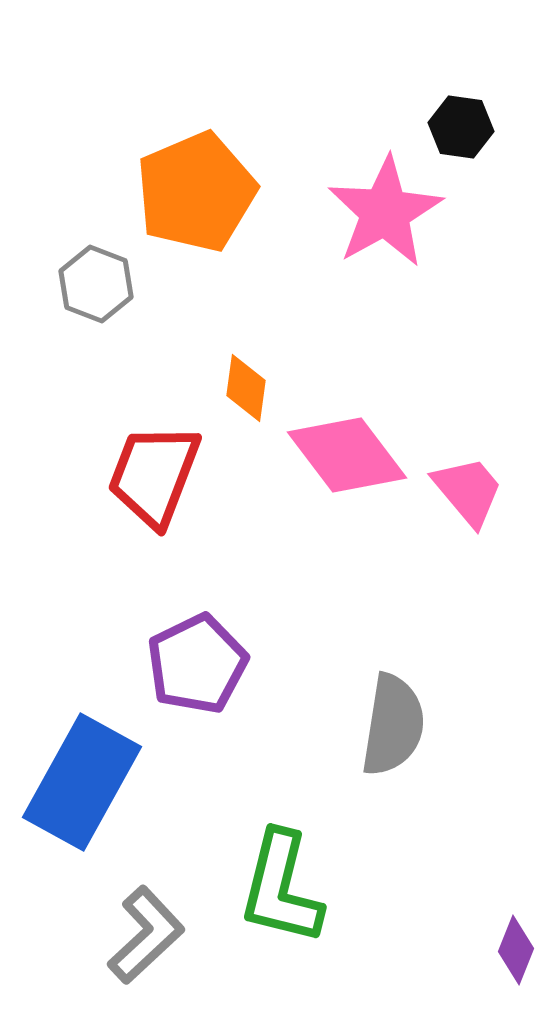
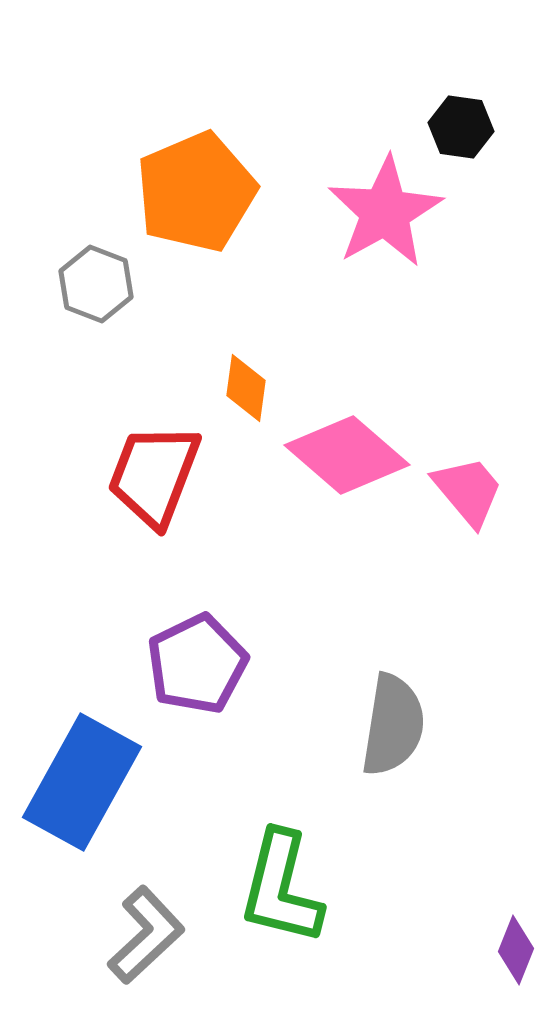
pink diamond: rotated 12 degrees counterclockwise
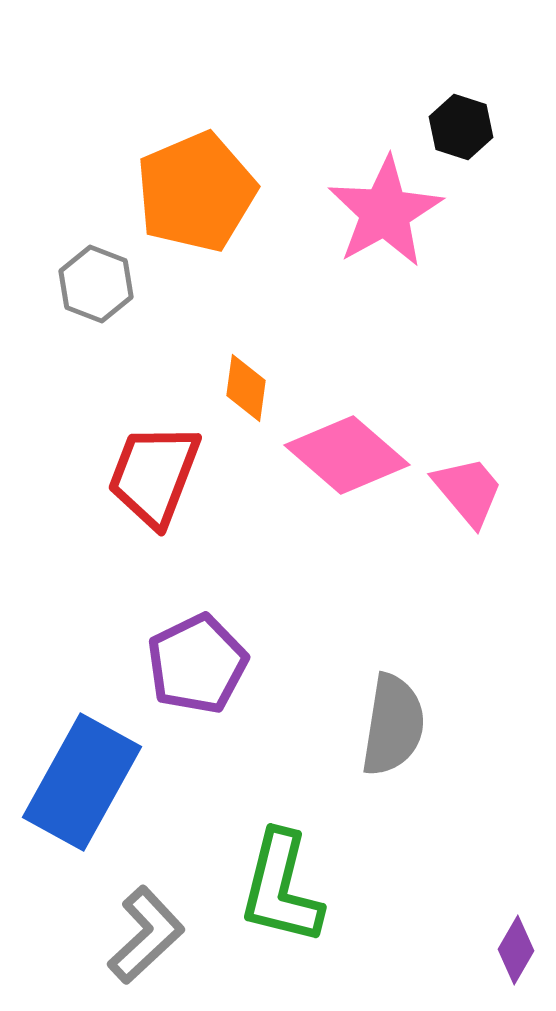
black hexagon: rotated 10 degrees clockwise
purple diamond: rotated 8 degrees clockwise
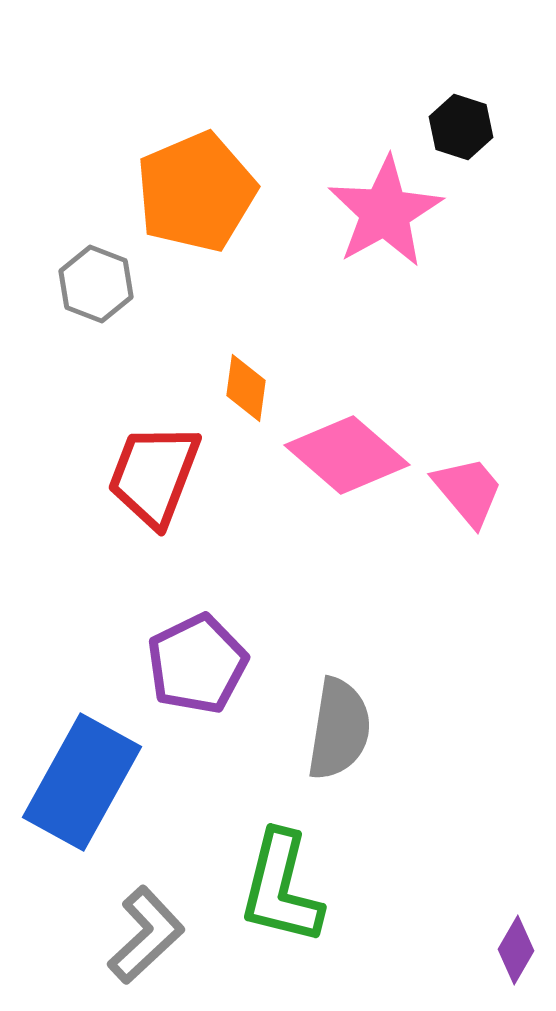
gray semicircle: moved 54 px left, 4 px down
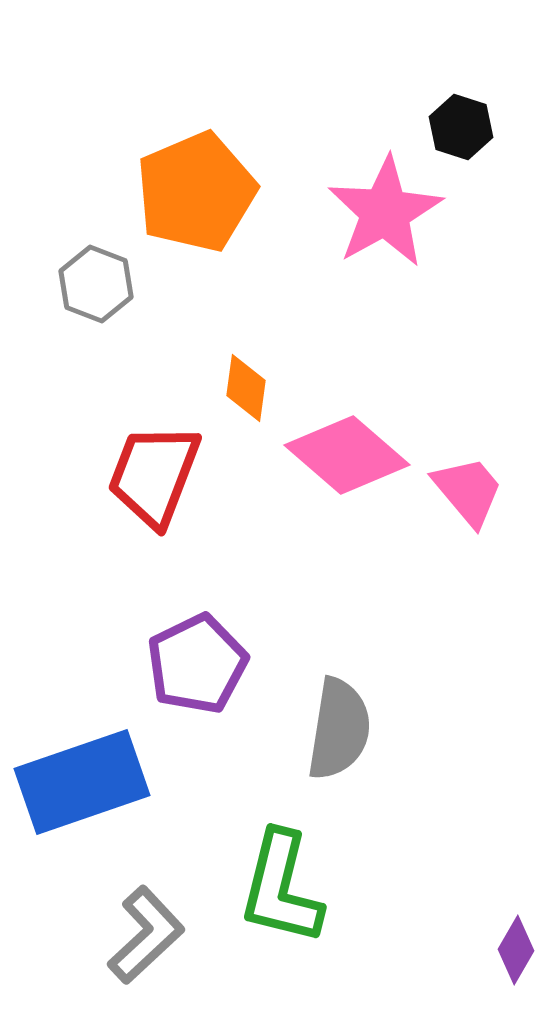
blue rectangle: rotated 42 degrees clockwise
